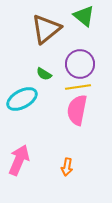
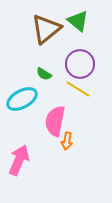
green triangle: moved 6 px left, 5 px down
yellow line: moved 2 px down; rotated 40 degrees clockwise
pink semicircle: moved 22 px left, 11 px down
orange arrow: moved 26 px up
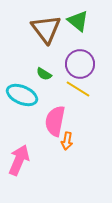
brown triangle: rotated 28 degrees counterclockwise
cyan ellipse: moved 4 px up; rotated 52 degrees clockwise
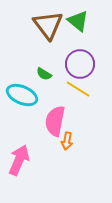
brown triangle: moved 2 px right, 4 px up
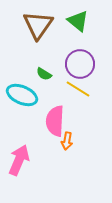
brown triangle: moved 10 px left; rotated 12 degrees clockwise
pink semicircle: rotated 8 degrees counterclockwise
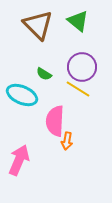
brown triangle: rotated 20 degrees counterclockwise
purple circle: moved 2 px right, 3 px down
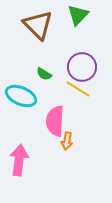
green triangle: moved 6 px up; rotated 35 degrees clockwise
cyan ellipse: moved 1 px left, 1 px down
pink arrow: rotated 16 degrees counterclockwise
